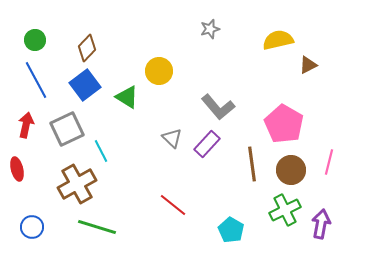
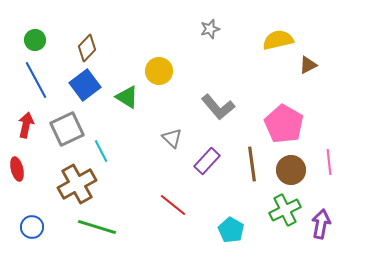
purple rectangle: moved 17 px down
pink line: rotated 20 degrees counterclockwise
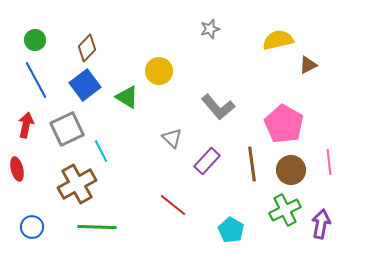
green line: rotated 15 degrees counterclockwise
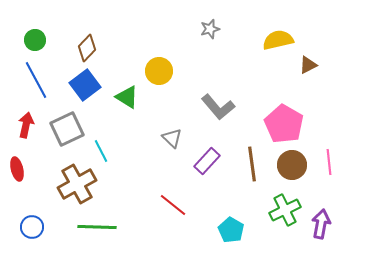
brown circle: moved 1 px right, 5 px up
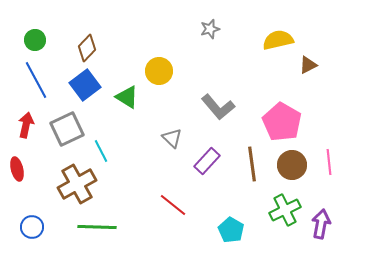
pink pentagon: moved 2 px left, 2 px up
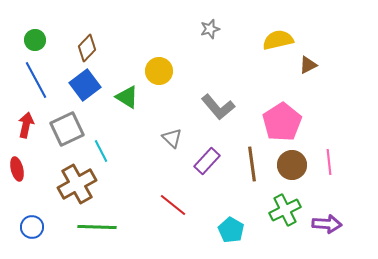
pink pentagon: rotated 9 degrees clockwise
purple arrow: moved 6 px right; rotated 84 degrees clockwise
